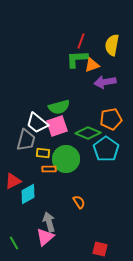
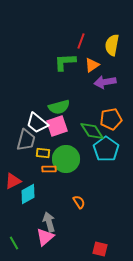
green L-shape: moved 12 px left, 3 px down
orange triangle: rotated 14 degrees counterclockwise
green diamond: moved 4 px right, 2 px up; rotated 35 degrees clockwise
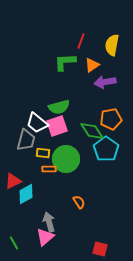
cyan diamond: moved 2 px left
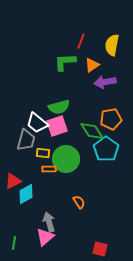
green line: rotated 40 degrees clockwise
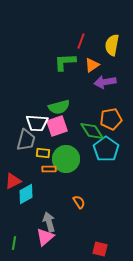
white trapezoid: rotated 35 degrees counterclockwise
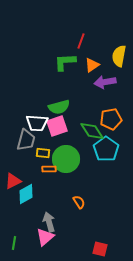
yellow semicircle: moved 7 px right, 11 px down
